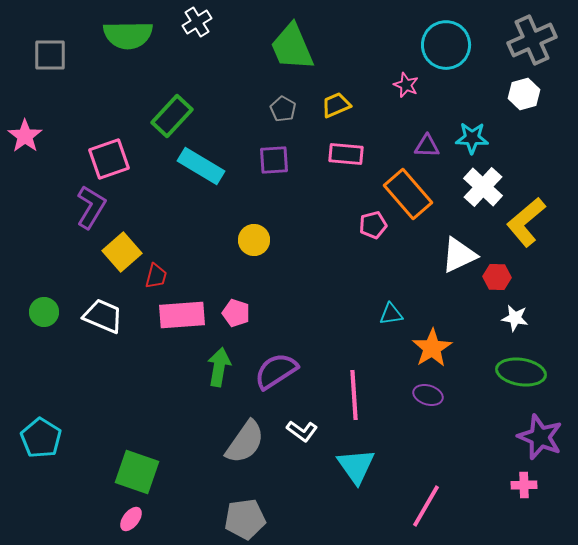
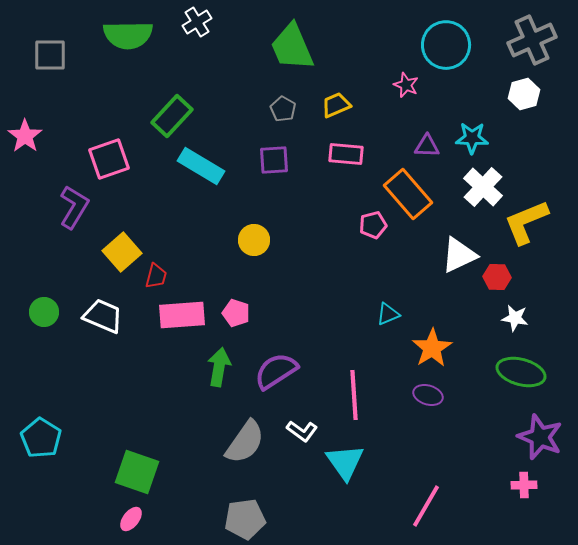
purple L-shape at (91, 207): moved 17 px left
yellow L-shape at (526, 222): rotated 18 degrees clockwise
cyan triangle at (391, 314): moved 3 px left; rotated 15 degrees counterclockwise
green ellipse at (521, 372): rotated 6 degrees clockwise
cyan triangle at (356, 466): moved 11 px left, 4 px up
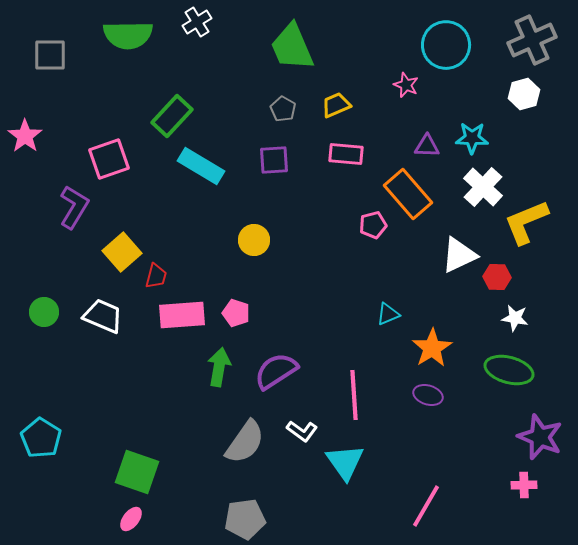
green ellipse at (521, 372): moved 12 px left, 2 px up
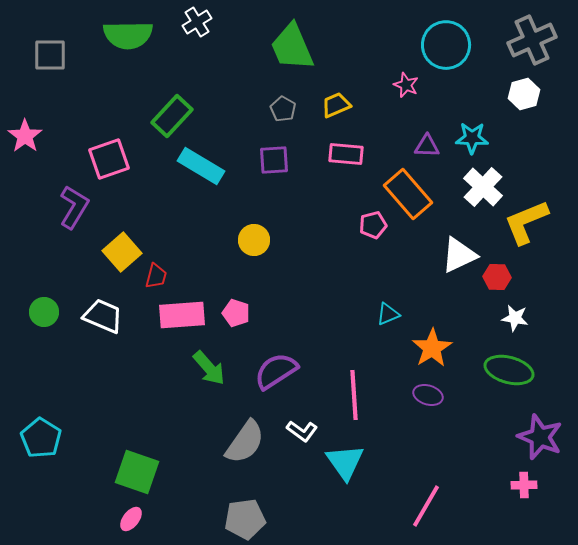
green arrow at (219, 367): moved 10 px left, 1 px down; rotated 129 degrees clockwise
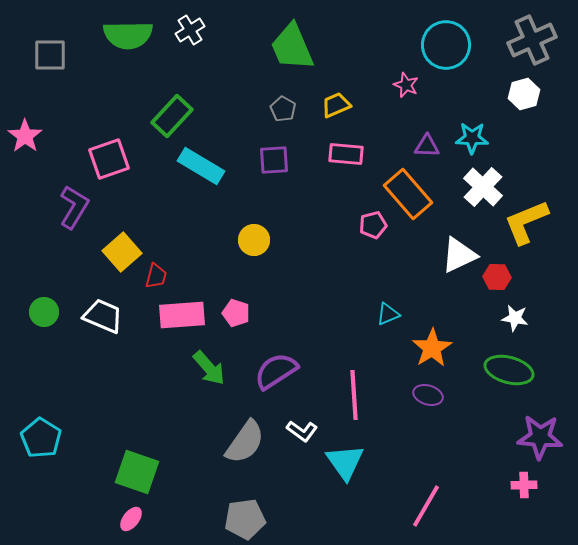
white cross at (197, 22): moved 7 px left, 8 px down
purple star at (540, 437): rotated 18 degrees counterclockwise
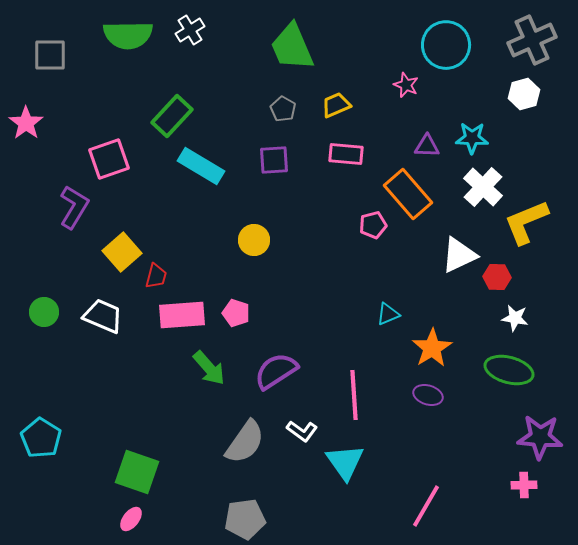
pink star at (25, 136): moved 1 px right, 13 px up
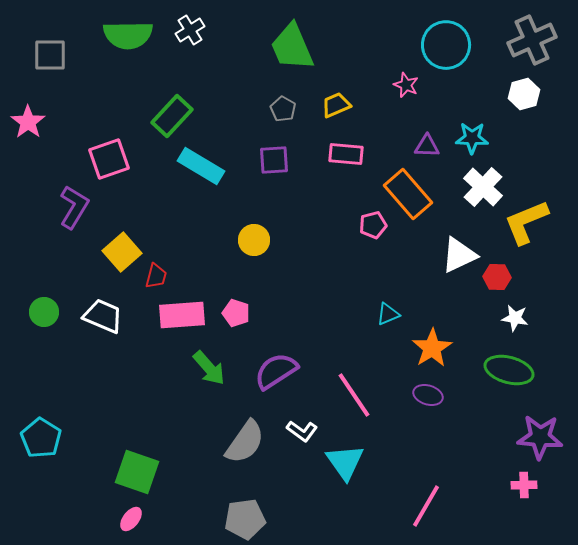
pink star at (26, 123): moved 2 px right, 1 px up
pink line at (354, 395): rotated 30 degrees counterclockwise
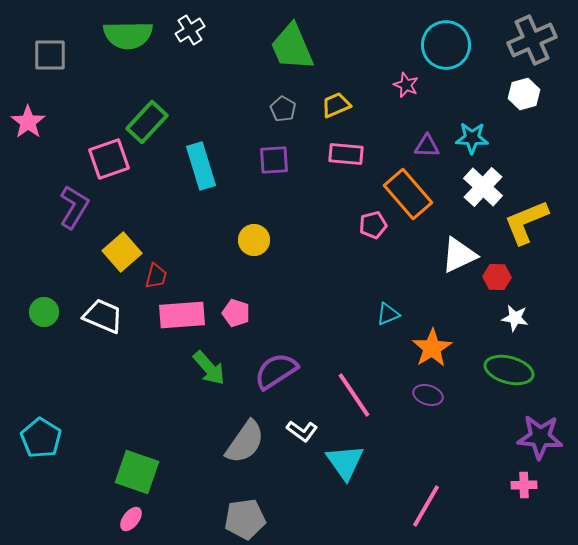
green rectangle at (172, 116): moved 25 px left, 6 px down
cyan rectangle at (201, 166): rotated 42 degrees clockwise
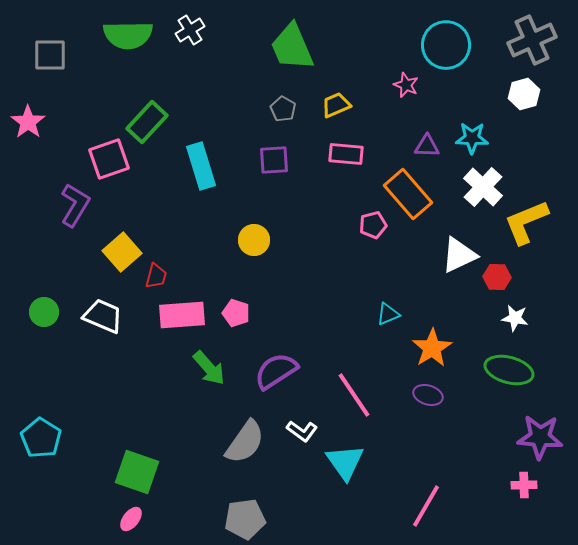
purple L-shape at (74, 207): moved 1 px right, 2 px up
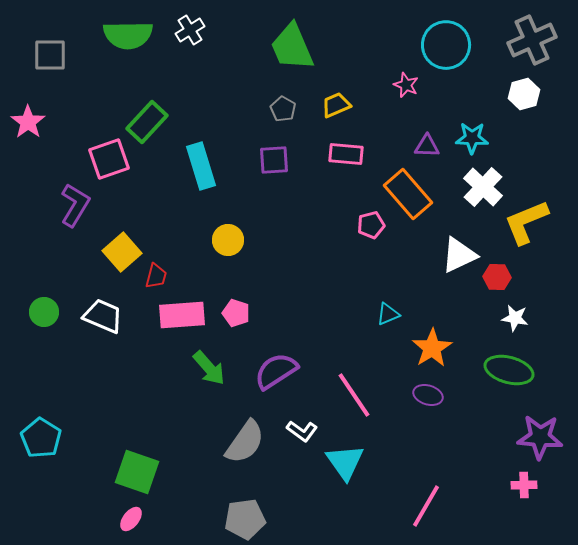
pink pentagon at (373, 225): moved 2 px left
yellow circle at (254, 240): moved 26 px left
